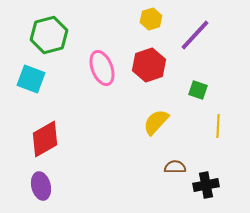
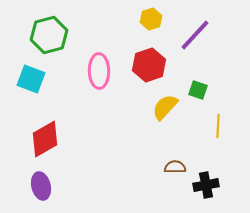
pink ellipse: moved 3 px left, 3 px down; rotated 20 degrees clockwise
yellow semicircle: moved 9 px right, 15 px up
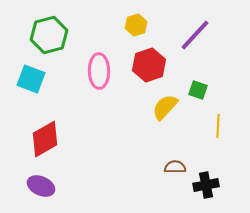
yellow hexagon: moved 15 px left, 6 px down
purple ellipse: rotated 52 degrees counterclockwise
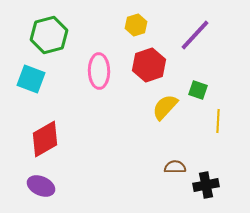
yellow line: moved 5 px up
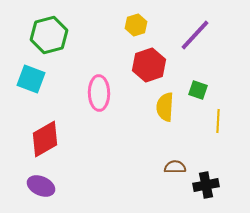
pink ellipse: moved 22 px down
yellow semicircle: rotated 40 degrees counterclockwise
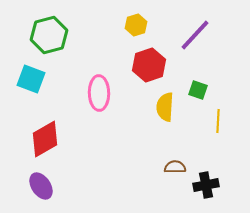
purple ellipse: rotated 32 degrees clockwise
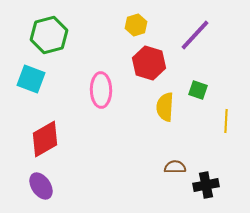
red hexagon: moved 2 px up; rotated 24 degrees counterclockwise
pink ellipse: moved 2 px right, 3 px up
yellow line: moved 8 px right
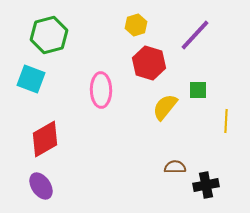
green square: rotated 18 degrees counterclockwise
yellow semicircle: rotated 36 degrees clockwise
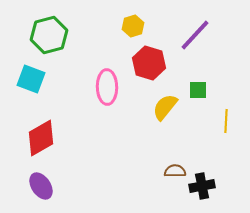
yellow hexagon: moved 3 px left, 1 px down
pink ellipse: moved 6 px right, 3 px up
red diamond: moved 4 px left, 1 px up
brown semicircle: moved 4 px down
black cross: moved 4 px left, 1 px down
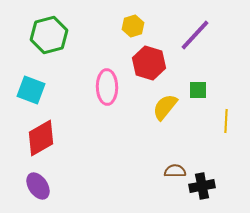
cyan square: moved 11 px down
purple ellipse: moved 3 px left
